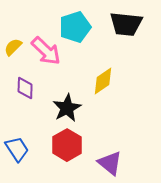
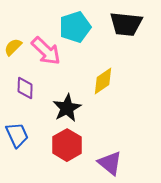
blue trapezoid: moved 14 px up; rotated 8 degrees clockwise
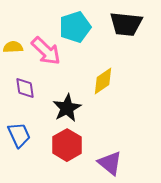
yellow semicircle: rotated 42 degrees clockwise
purple diamond: rotated 10 degrees counterclockwise
blue trapezoid: moved 2 px right
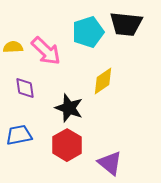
cyan pentagon: moved 13 px right, 5 px down
black star: moved 2 px right; rotated 24 degrees counterclockwise
blue trapezoid: rotated 76 degrees counterclockwise
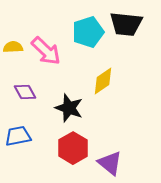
purple diamond: moved 4 px down; rotated 20 degrees counterclockwise
blue trapezoid: moved 1 px left, 1 px down
red hexagon: moved 6 px right, 3 px down
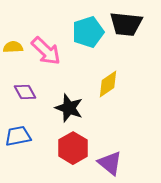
yellow diamond: moved 5 px right, 3 px down
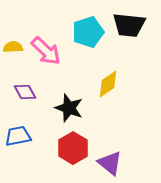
black trapezoid: moved 3 px right, 1 px down
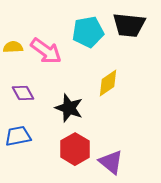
cyan pentagon: rotated 8 degrees clockwise
pink arrow: rotated 8 degrees counterclockwise
yellow diamond: moved 1 px up
purple diamond: moved 2 px left, 1 px down
red hexagon: moved 2 px right, 1 px down
purple triangle: moved 1 px right, 1 px up
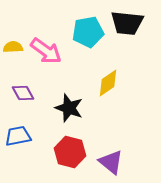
black trapezoid: moved 2 px left, 2 px up
red hexagon: moved 5 px left, 3 px down; rotated 16 degrees counterclockwise
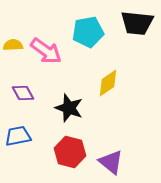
black trapezoid: moved 10 px right
yellow semicircle: moved 2 px up
